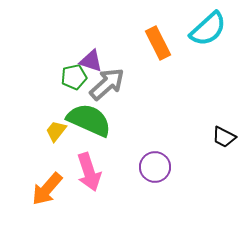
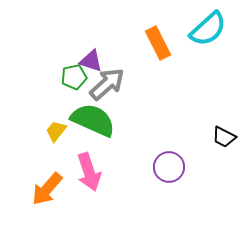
green semicircle: moved 4 px right
purple circle: moved 14 px right
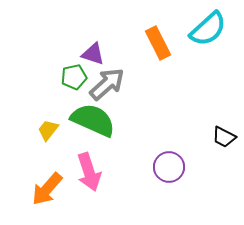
purple triangle: moved 2 px right, 7 px up
yellow trapezoid: moved 8 px left, 1 px up
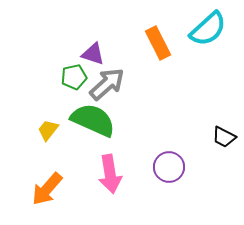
pink arrow: moved 21 px right, 2 px down; rotated 9 degrees clockwise
